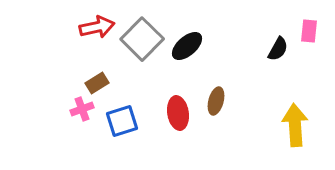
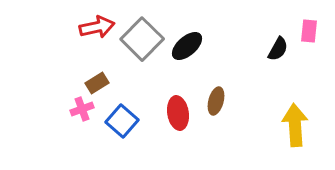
blue square: rotated 32 degrees counterclockwise
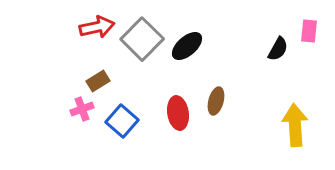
brown rectangle: moved 1 px right, 2 px up
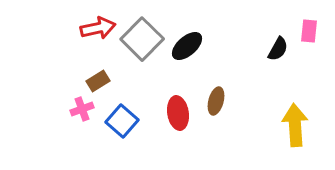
red arrow: moved 1 px right, 1 px down
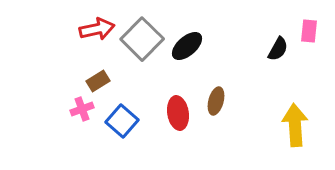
red arrow: moved 1 px left, 1 px down
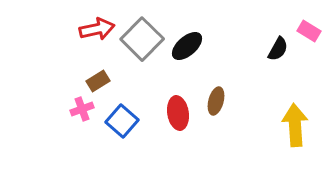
pink rectangle: rotated 65 degrees counterclockwise
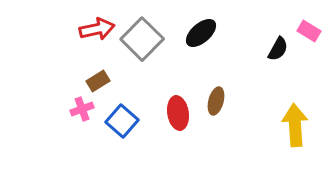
black ellipse: moved 14 px right, 13 px up
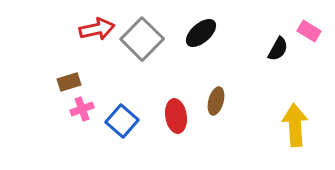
brown rectangle: moved 29 px left, 1 px down; rotated 15 degrees clockwise
red ellipse: moved 2 px left, 3 px down
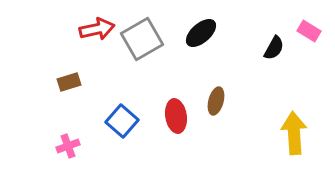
gray square: rotated 15 degrees clockwise
black semicircle: moved 4 px left, 1 px up
pink cross: moved 14 px left, 37 px down
yellow arrow: moved 1 px left, 8 px down
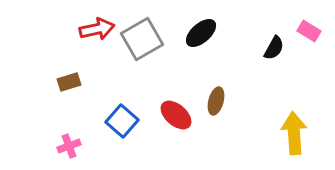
red ellipse: moved 1 px up; rotated 40 degrees counterclockwise
pink cross: moved 1 px right
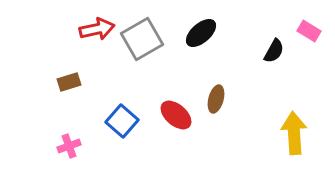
black semicircle: moved 3 px down
brown ellipse: moved 2 px up
